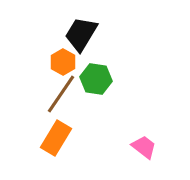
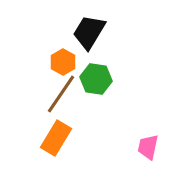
black trapezoid: moved 8 px right, 2 px up
pink trapezoid: moved 4 px right; rotated 116 degrees counterclockwise
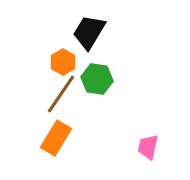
green hexagon: moved 1 px right
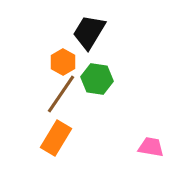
pink trapezoid: moved 3 px right; rotated 88 degrees clockwise
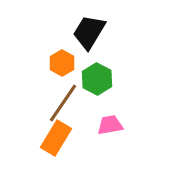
orange hexagon: moved 1 px left, 1 px down
green hexagon: rotated 20 degrees clockwise
brown line: moved 2 px right, 9 px down
pink trapezoid: moved 41 px left, 22 px up; rotated 20 degrees counterclockwise
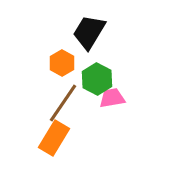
pink trapezoid: moved 2 px right, 27 px up
orange rectangle: moved 2 px left
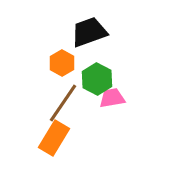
black trapezoid: rotated 39 degrees clockwise
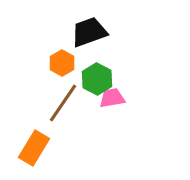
orange rectangle: moved 20 px left, 10 px down
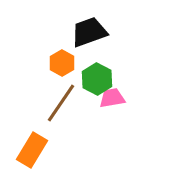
brown line: moved 2 px left
orange rectangle: moved 2 px left, 2 px down
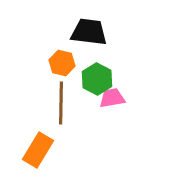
black trapezoid: rotated 27 degrees clockwise
orange hexagon: rotated 15 degrees counterclockwise
brown line: rotated 33 degrees counterclockwise
orange rectangle: moved 6 px right
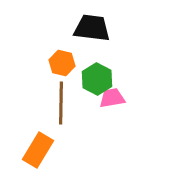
black trapezoid: moved 3 px right, 4 px up
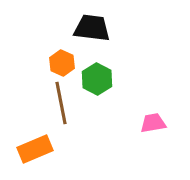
orange hexagon: rotated 10 degrees clockwise
pink trapezoid: moved 41 px right, 25 px down
brown line: rotated 12 degrees counterclockwise
orange rectangle: moved 3 px left, 1 px up; rotated 36 degrees clockwise
